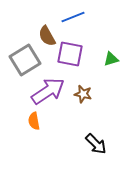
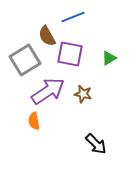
green triangle: moved 2 px left, 1 px up; rotated 14 degrees counterclockwise
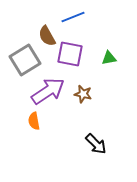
green triangle: rotated 21 degrees clockwise
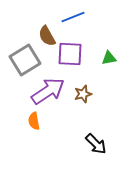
purple square: rotated 8 degrees counterclockwise
brown star: rotated 30 degrees counterclockwise
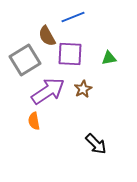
brown star: moved 5 px up; rotated 12 degrees counterclockwise
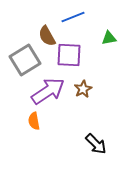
purple square: moved 1 px left, 1 px down
green triangle: moved 20 px up
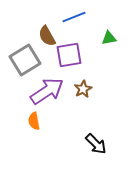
blue line: moved 1 px right
purple square: rotated 12 degrees counterclockwise
purple arrow: moved 1 px left
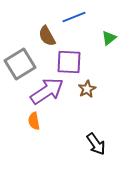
green triangle: rotated 28 degrees counterclockwise
purple square: moved 7 px down; rotated 12 degrees clockwise
gray square: moved 5 px left, 4 px down
brown star: moved 4 px right
black arrow: rotated 10 degrees clockwise
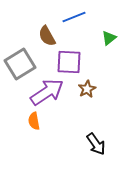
purple arrow: moved 1 px down
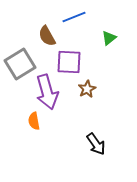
purple arrow: rotated 108 degrees clockwise
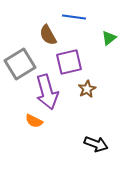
blue line: rotated 30 degrees clockwise
brown semicircle: moved 1 px right, 1 px up
purple square: rotated 16 degrees counterclockwise
orange semicircle: rotated 54 degrees counterclockwise
black arrow: rotated 35 degrees counterclockwise
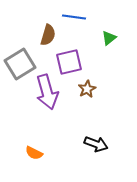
brown semicircle: rotated 135 degrees counterclockwise
orange semicircle: moved 32 px down
